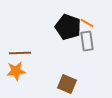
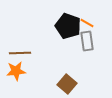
black pentagon: moved 1 px up
brown square: rotated 18 degrees clockwise
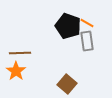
orange star: rotated 30 degrees counterclockwise
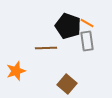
brown line: moved 26 px right, 5 px up
orange star: rotated 18 degrees clockwise
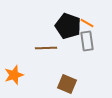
orange star: moved 2 px left, 4 px down
brown square: rotated 18 degrees counterclockwise
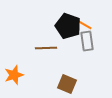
orange line: moved 2 px left, 2 px down
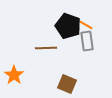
orange line: moved 1 px right
orange star: rotated 18 degrees counterclockwise
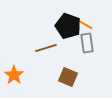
gray rectangle: moved 2 px down
brown line: rotated 15 degrees counterclockwise
brown square: moved 1 px right, 7 px up
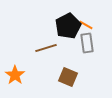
black pentagon: rotated 25 degrees clockwise
orange star: moved 1 px right
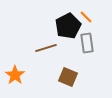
orange line: moved 8 px up; rotated 16 degrees clockwise
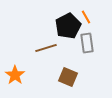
orange line: rotated 16 degrees clockwise
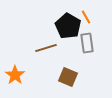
black pentagon: rotated 15 degrees counterclockwise
